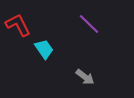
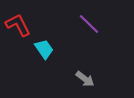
gray arrow: moved 2 px down
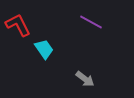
purple line: moved 2 px right, 2 px up; rotated 15 degrees counterclockwise
